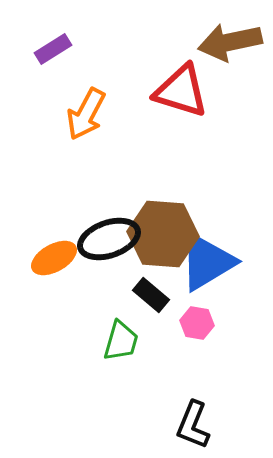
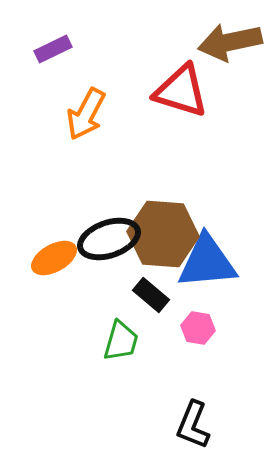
purple rectangle: rotated 6 degrees clockwise
blue triangle: rotated 26 degrees clockwise
pink hexagon: moved 1 px right, 5 px down
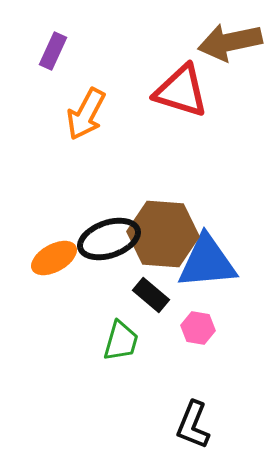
purple rectangle: moved 2 px down; rotated 39 degrees counterclockwise
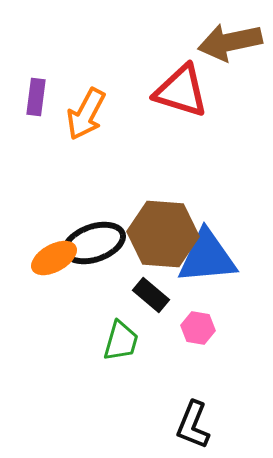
purple rectangle: moved 17 px left, 46 px down; rotated 18 degrees counterclockwise
black ellipse: moved 15 px left, 4 px down
blue triangle: moved 5 px up
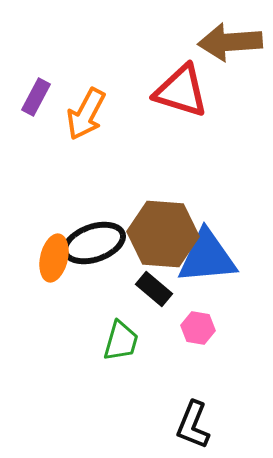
brown arrow: rotated 8 degrees clockwise
purple rectangle: rotated 21 degrees clockwise
orange ellipse: rotated 48 degrees counterclockwise
black rectangle: moved 3 px right, 6 px up
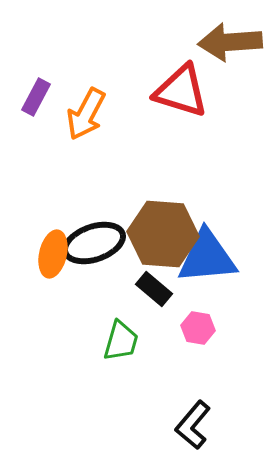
orange ellipse: moved 1 px left, 4 px up
black L-shape: rotated 18 degrees clockwise
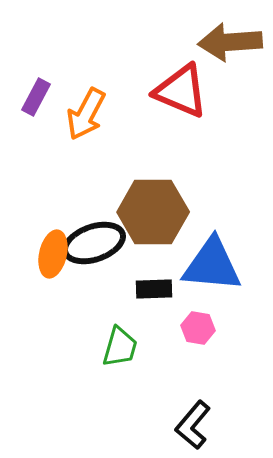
red triangle: rotated 6 degrees clockwise
brown hexagon: moved 10 px left, 22 px up; rotated 4 degrees counterclockwise
blue triangle: moved 5 px right, 8 px down; rotated 10 degrees clockwise
black rectangle: rotated 42 degrees counterclockwise
green trapezoid: moved 1 px left, 6 px down
